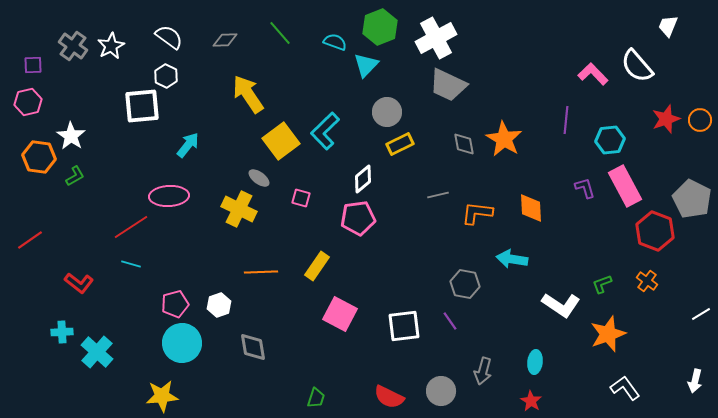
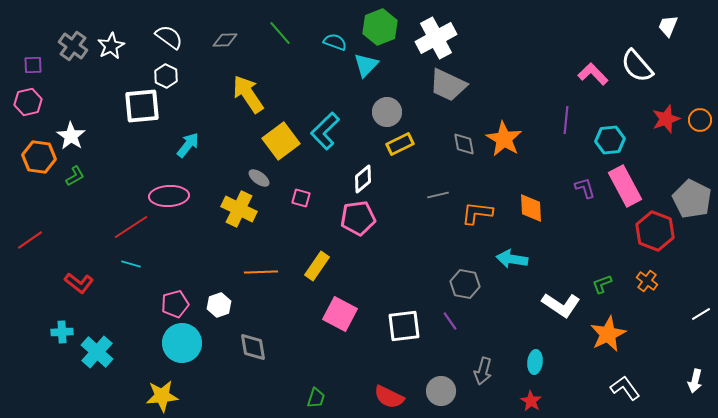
orange star at (608, 334): rotated 6 degrees counterclockwise
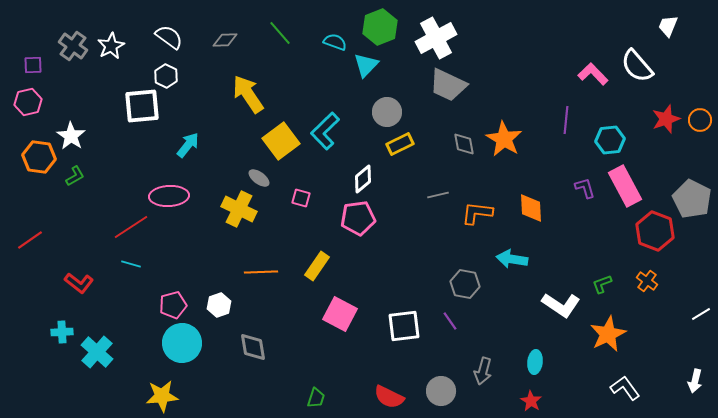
pink pentagon at (175, 304): moved 2 px left, 1 px down
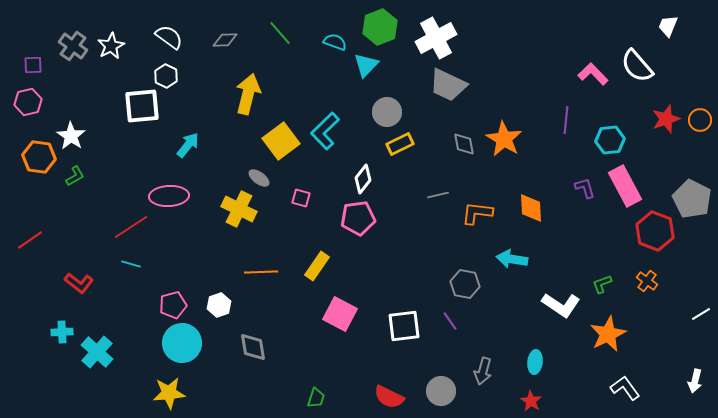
yellow arrow at (248, 94): rotated 48 degrees clockwise
white diamond at (363, 179): rotated 12 degrees counterclockwise
yellow star at (162, 396): moved 7 px right, 3 px up
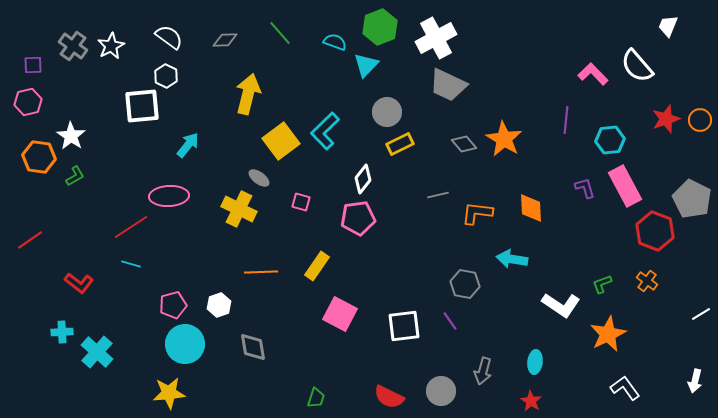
gray diamond at (464, 144): rotated 30 degrees counterclockwise
pink square at (301, 198): moved 4 px down
cyan circle at (182, 343): moved 3 px right, 1 px down
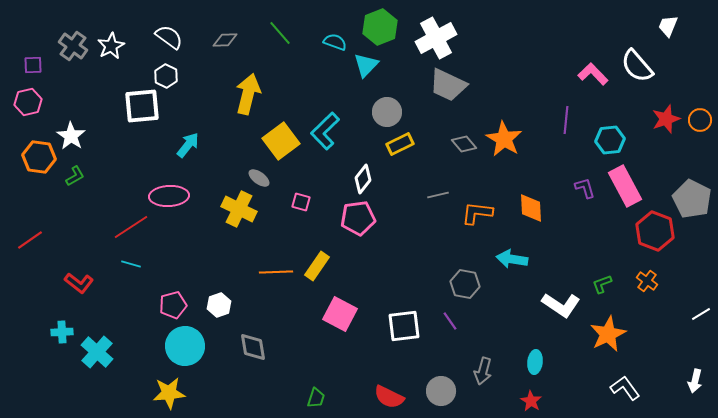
orange line at (261, 272): moved 15 px right
cyan circle at (185, 344): moved 2 px down
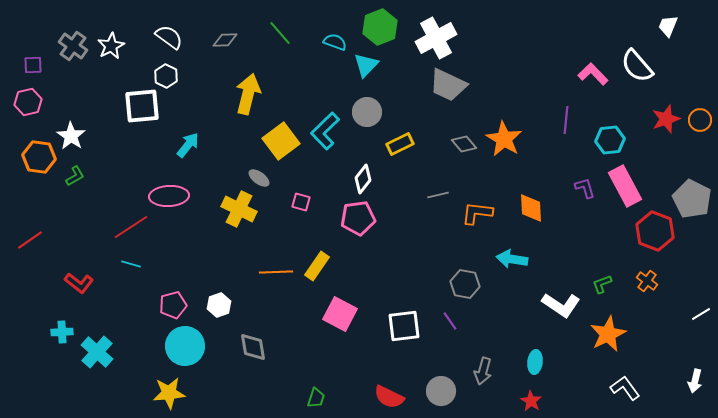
gray circle at (387, 112): moved 20 px left
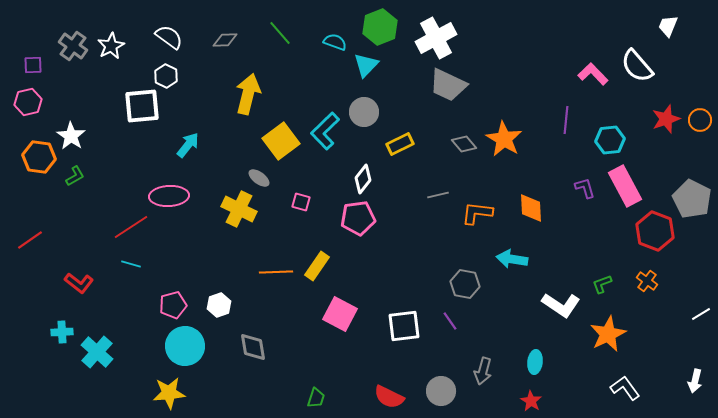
gray circle at (367, 112): moved 3 px left
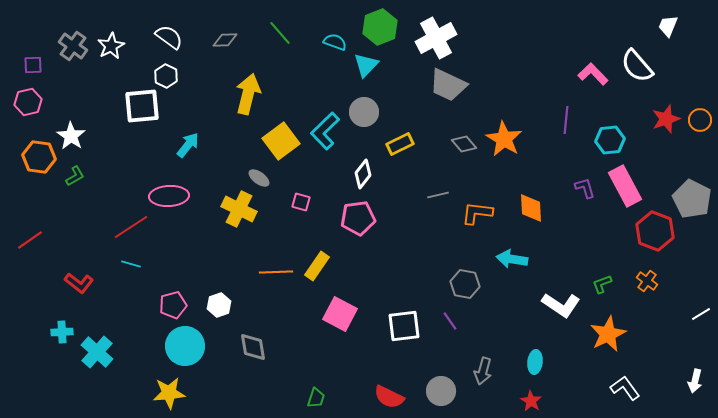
white diamond at (363, 179): moved 5 px up
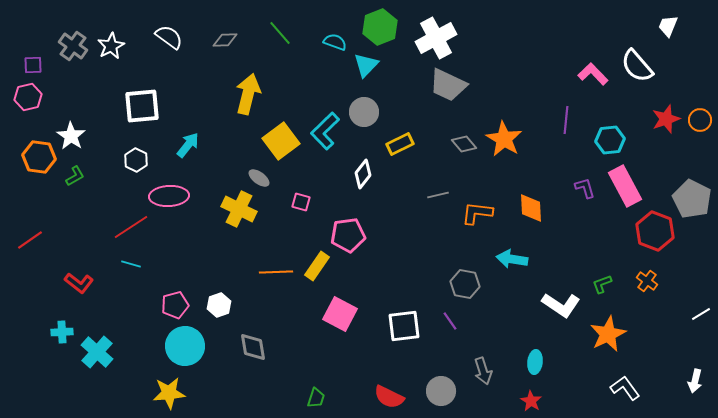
white hexagon at (166, 76): moved 30 px left, 84 px down
pink hexagon at (28, 102): moved 5 px up
pink pentagon at (358, 218): moved 10 px left, 17 px down
pink pentagon at (173, 305): moved 2 px right
gray arrow at (483, 371): rotated 32 degrees counterclockwise
